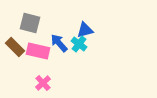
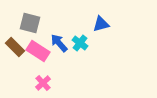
blue triangle: moved 16 px right, 6 px up
cyan cross: moved 1 px right, 1 px up
pink rectangle: rotated 20 degrees clockwise
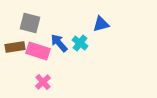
brown rectangle: rotated 54 degrees counterclockwise
pink rectangle: rotated 15 degrees counterclockwise
pink cross: moved 1 px up
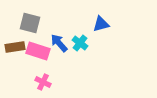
pink cross: rotated 21 degrees counterclockwise
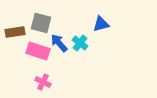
gray square: moved 11 px right
brown rectangle: moved 15 px up
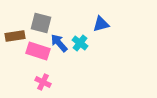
brown rectangle: moved 4 px down
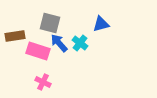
gray square: moved 9 px right
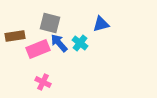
pink rectangle: moved 2 px up; rotated 40 degrees counterclockwise
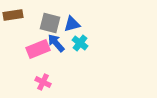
blue triangle: moved 29 px left
brown rectangle: moved 2 px left, 21 px up
blue arrow: moved 3 px left
